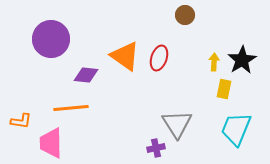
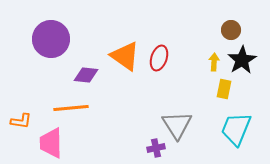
brown circle: moved 46 px right, 15 px down
gray triangle: moved 1 px down
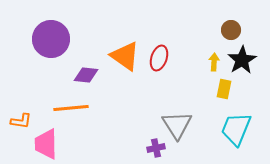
pink trapezoid: moved 5 px left, 1 px down
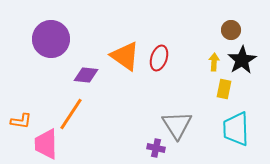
orange line: moved 6 px down; rotated 52 degrees counterclockwise
cyan trapezoid: rotated 24 degrees counterclockwise
purple cross: rotated 24 degrees clockwise
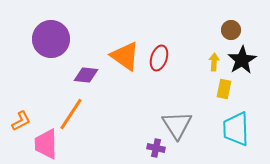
orange L-shape: rotated 35 degrees counterclockwise
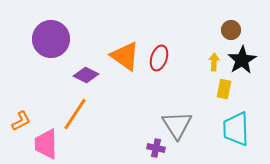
purple diamond: rotated 20 degrees clockwise
orange line: moved 4 px right
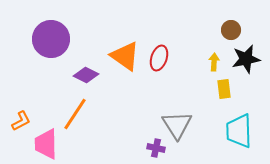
black star: moved 4 px right, 1 px up; rotated 20 degrees clockwise
yellow rectangle: rotated 18 degrees counterclockwise
cyan trapezoid: moved 3 px right, 2 px down
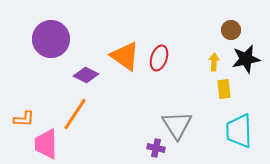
orange L-shape: moved 3 px right, 2 px up; rotated 30 degrees clockwise
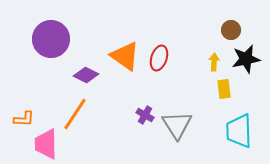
purple cross: moved 11 px left, 33 px up; rotated 18 degrees clockwise
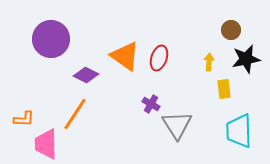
yellow arrow: moved 5 px left
purple cross: moved 6 px right, 11 px up
